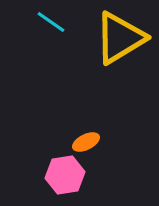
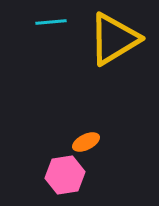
cyan line: rotated 40 degrees counterclockwise
yellow triangle: moved 6 px left, 1 px down
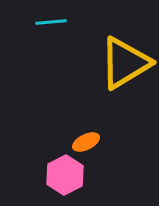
yellow triangle: moved 11 px right, 24 px down
pink hexagon: rotated 18 degrees counterclockwise
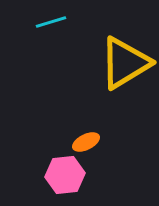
cyan line: rotated 12 degrees counterclockwise
pink hexagon: rotated 21 degrees clockwise
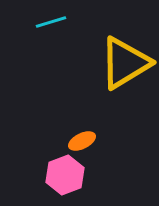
orange ellipse: moved 4 px left, 1 px up
pink hexagon: rotated 15 degrees counterclockwise
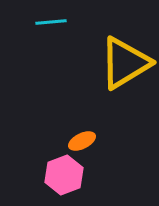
cyan line: rotated 12 degrees clockwise
pink hexagon: moved 1 px left
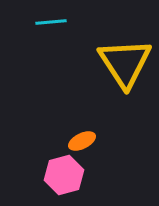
yellow triangle: rotated 32 degrees counterclockwise
pink hexagon: rotated 6 degrees clockwise
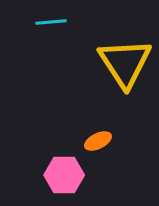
orange ellipse: moved 16 px right
pink hexagon: rotated 15 degrees clockwise
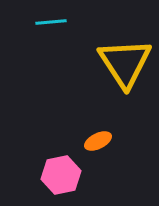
pink hexagon: moved 3 px left; rotated 12 degrees counterclockwise
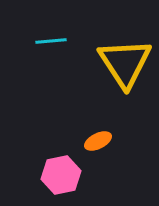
cyan line: moved 19 px down
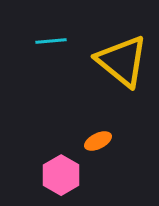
yellow triangle: moved 3 px left, 2 px up; rotated 18 degrees counterclockwise
pink hexagon: rotated 18 degrees counterclockwise
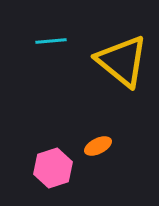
orange ellipse: moved 5 px down
pink hexagon: moved 8 px left, 7 px up; rotated 12 degrees clockwise
